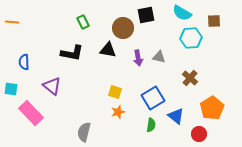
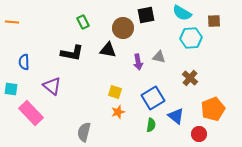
purple arrow: moved 4 px down
orange pentagon: moved 1 px right, 1 px down; rotated 10 degrees clockwise
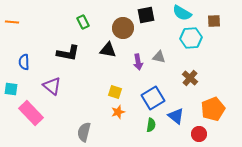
black L-shape: moved 4 px left
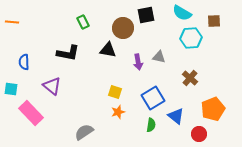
gray semicircle: rotated 42 degrees clockwise
